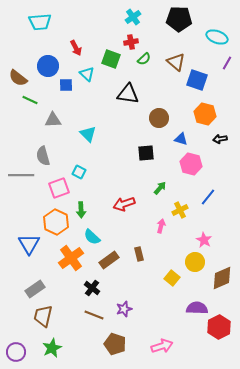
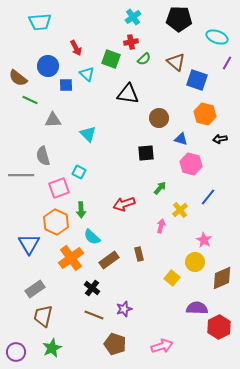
yellow cross at (180, 210): rotated 14 degrees counterclockwise
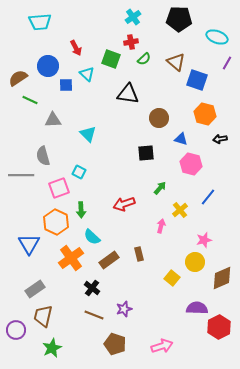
brown semicircle at (18, 78): rotated 108 degrees clockwise
pink star at (204, 240): rotated 28 degrees clockwise
purple circle at (16, 352): moved 22 px up
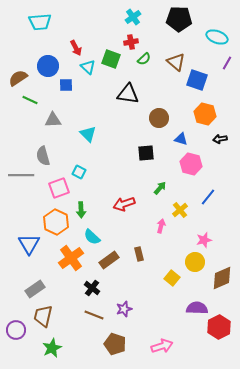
cyan triangle at (87, 74): moved 1 px right, 7 px up
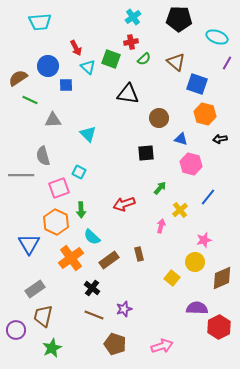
blue square at (197, 80): moved 4 px down
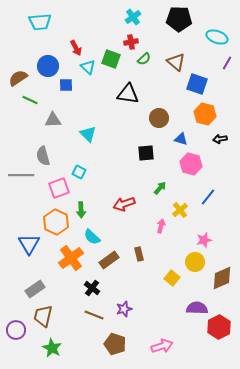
green star at (52, 348): rotated 18 degrees counterclockwise
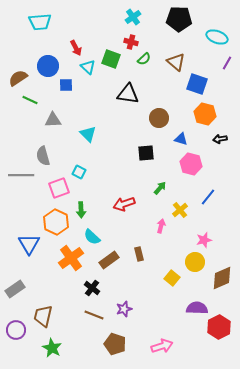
red cross at (131, 42): rotated 24 degrees clockwise
gray rectangle at (35, 289): moved 20 px left
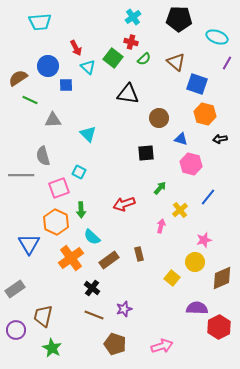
green square at (111, 59): moved 2 px right, 1 px up; rotated 18 degrees clockwise
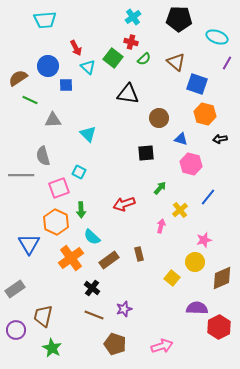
cyan trapezoid at (40, 22): moved 5 px right, 2 px up
